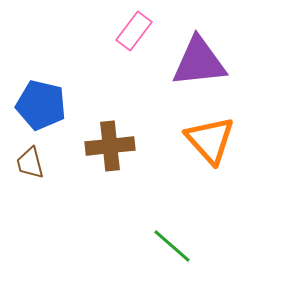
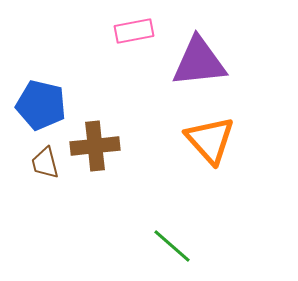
pink rectangle: rotated 42 degrees clockwise
brown cross: moved 15 px left
brown trapezoid: moved 15 px right
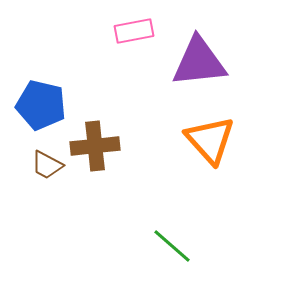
brown trapezoid: moved 2 px right, 2 px down; rotated 48 degrees counterclockwise
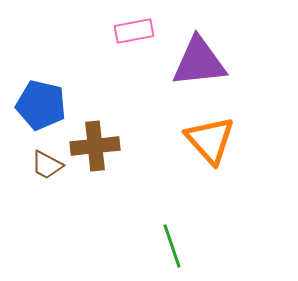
green line: rotated 30 degrees clockwise
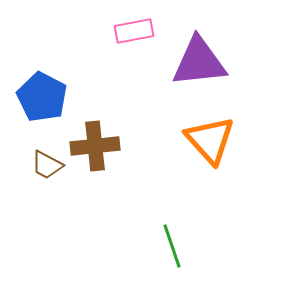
blue pentagon: moved 1 px right, 8 px up; rotated 15 degrees clockwise
